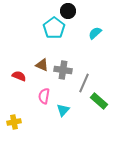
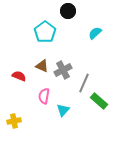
cyan pentagon: moved 9 px left, 4 px down
brown triangle: moved 1 px down
gray cross: rotated 36 degrees counterclockwise
yellow cross: moved 1 px up
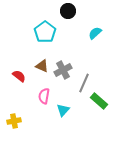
red semicircle: rotated 16 degrees clockwise
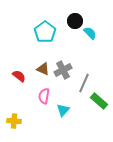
black circle: moved 7 px right, 10 px down
cyan semicircle: moved 5 px left; rotated 88 degrees clockwise
brown triangle: moved 1 px right, 3 px down
yellow cross: rotated 16 degrees clockwise
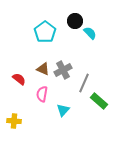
red semicircle: moved 3 px down
pink semicircle: moved 2 px left, 2 px up
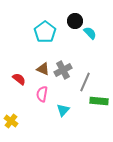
gray line: moved 1 px right, 1 px up
green rectangle: rotated 36 degrees counterclockwise
yellow cross: moved 3 px left; rotated 32 degrees clockwise
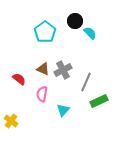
gray line: moved 1 px right
green rectangle: rotated 30 degrees counterclockwise
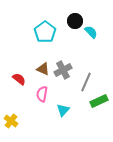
cyan semicircle: moved 1 px right, 1 px up
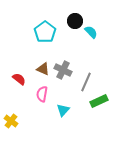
gray cross: rotated 36 degrees counterclockwise
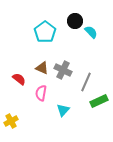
brown triangle: moved 1 px left, 1 px up
pink semicircle: moved 1 px left, 1 px up
yellow cross: rotated 24 degrees clockwise
